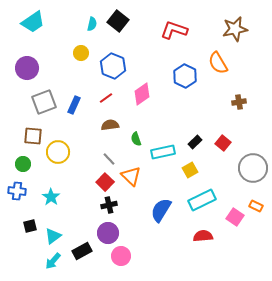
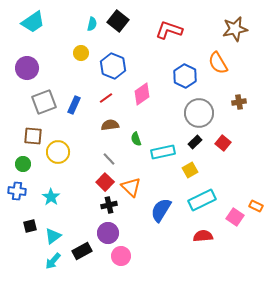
red L-shape at (174, 30): moved 5 px left
gray circle at (253, 168): moved 54 px left, 55 px up
orange triangle at (131, 176): moved 11 px down
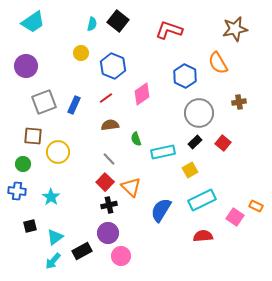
purple circle at (27, 68): moved 1 px left, 2 px up
cyan triangle at (53, 236): moved 2 px right, 1 px down
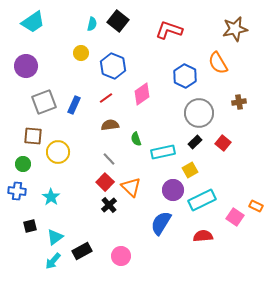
black cross at (109, 205): rotated 28 degrees counterclockwise
blue semicircle at (161, 210): moved 13 px down
purple circle at (108, 233): moved 65 px right, 43 px up
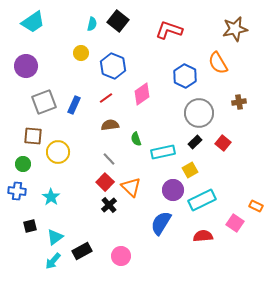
pink square at (235, 217): moved 6 px down
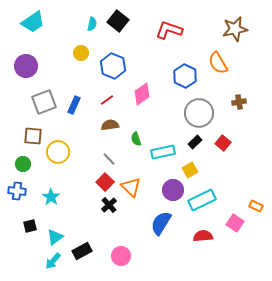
red line at (106, 98): moved 1 px right, 2 px down
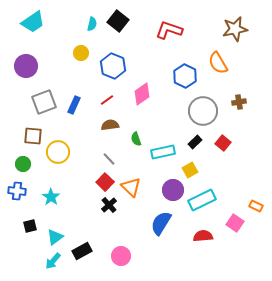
gray circle at (199, 113): moved 4 px right, 2 px up
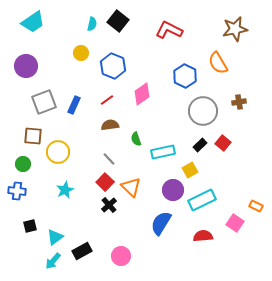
red L-shape at (169, 30): rotated 8 degrees clockwise
black rectangle at (195, 142): moved 5 px right, 3 px down
cyan star at (51, 197): moved 14 px right, 7 px up; rotated 12 degrees clockwise
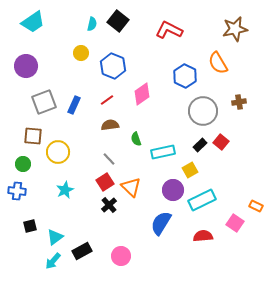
red square at (223, 143): moved 2 px left, 1 px up
red square at (105, 182): rotated 12 degrees clockwise
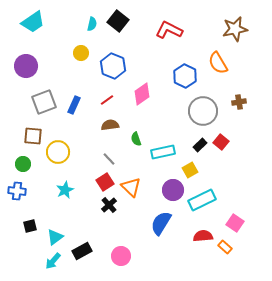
orange rectangle at (256, 206): moved 31 px left, 41 px down; rotated 16 degrees clockwise
